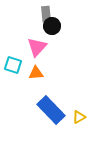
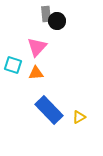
black circle: moved 5 px right, 5 px up
blue rectangle: moved 2 px left
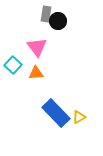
gray rectangle: rotated 14 degrees clockwise
black circle: moved 1 px right
pink triangle: rotated 20 degrees counterclockwise
cyan square: rotated 24 degrees clockwise
blue rectangle: moved 7 px right, 3 px down
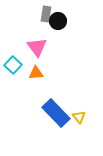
yellow triangle: rotated 40 degrees counterclockwise
